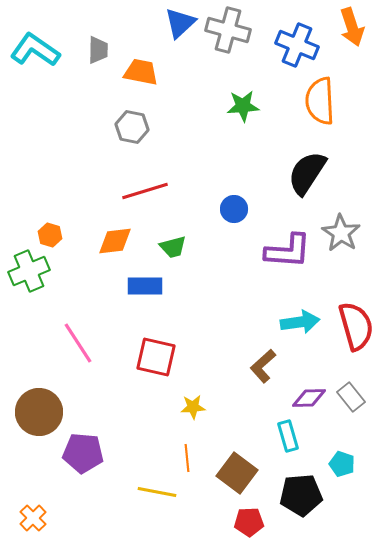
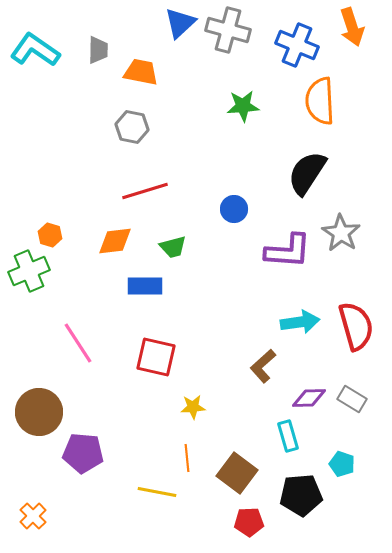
gray rectangle: moved 1 px right, 2 px down; rotated 20 degrees counterclockwise
orange cross: moved 2 px up
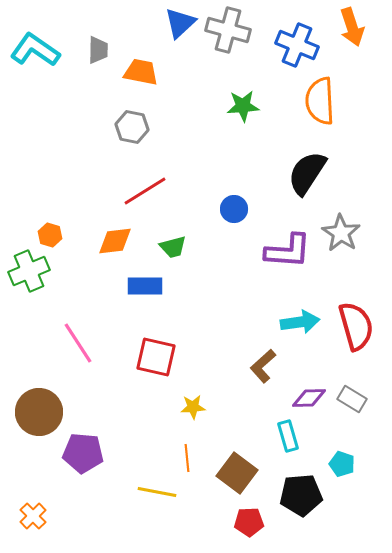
red line: rotated 15 degrees counterclockwise
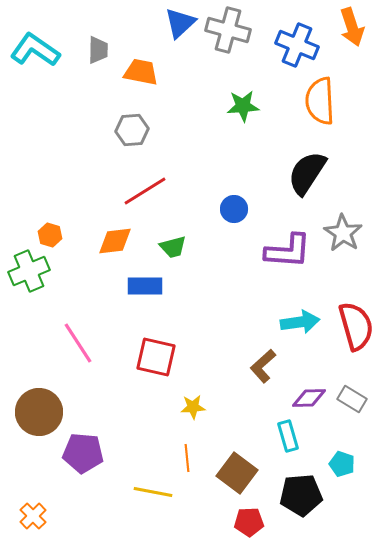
gray hexagon: moved 3 px down; rotated 16 degrees counterclockwise
gray star: moved 2 px right
yellow line: moved 4 px left
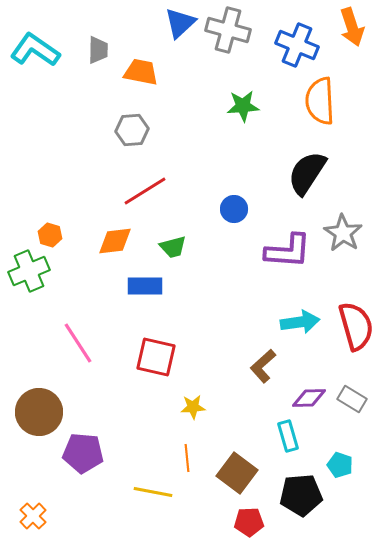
cyan pentagon: moved 2 px left, 1 px down
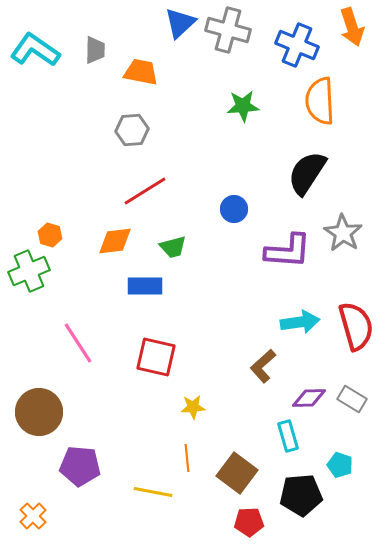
gray trapezoid: moved 3 px left
purple pentagon: moved 3 px left, 13 px down
